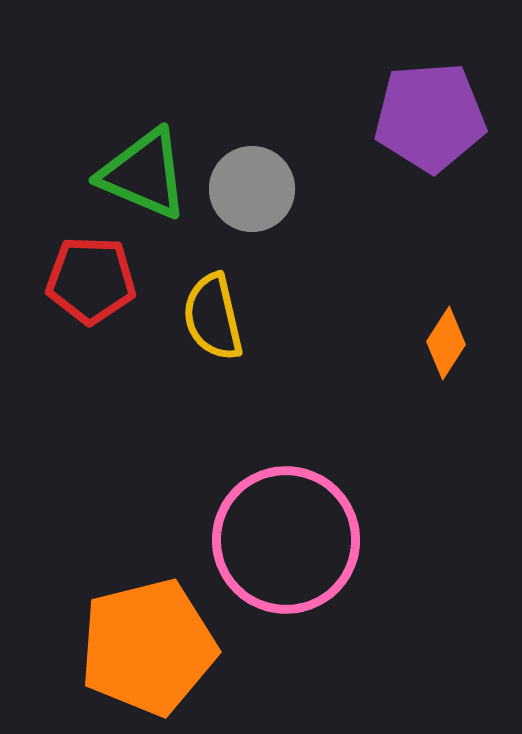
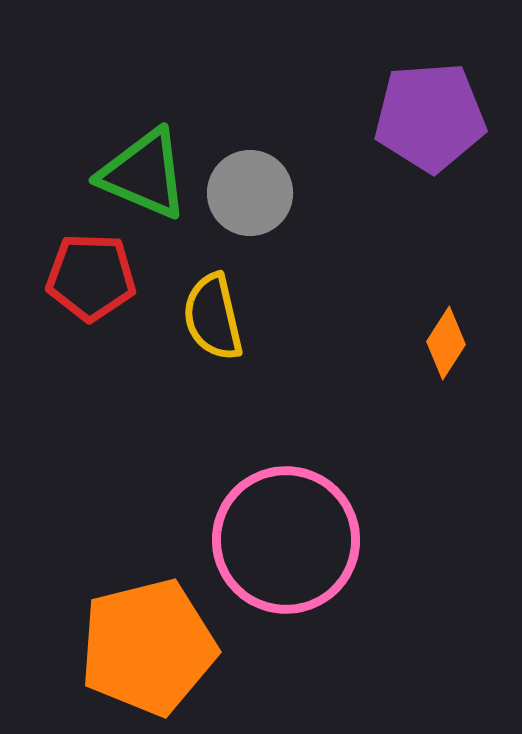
gray circle: moved 2 px left, 4 px down
red pentagon: moved 3 px up
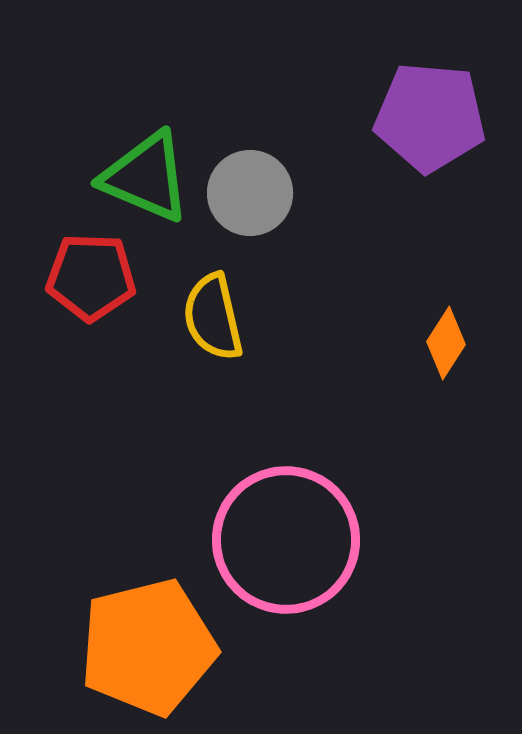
purple pentagon: rotated 9 degrees clockwise
green triangle: moved 2 px right, 3 px down
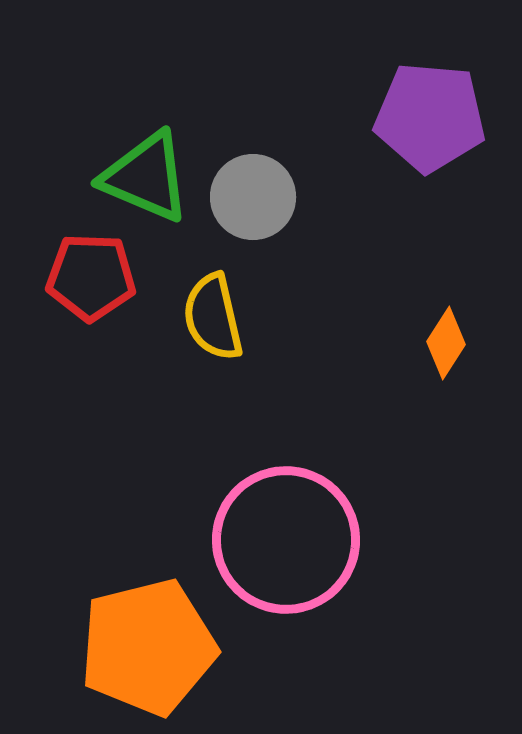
gray circle: moved 3 px right, 4 px down
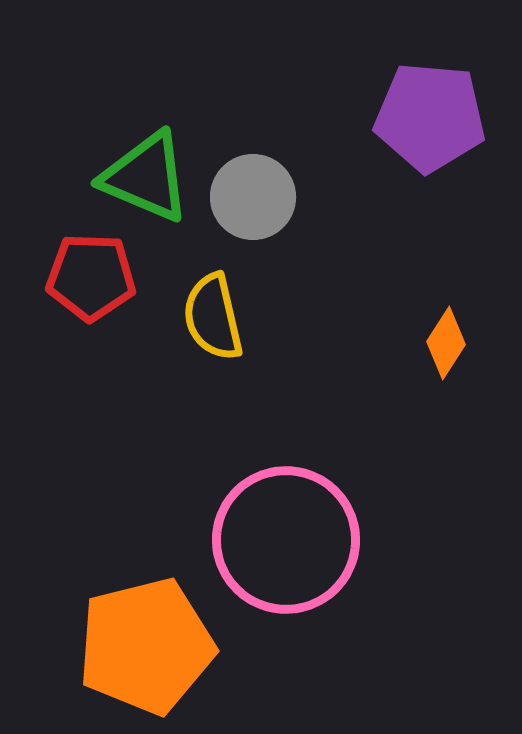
orange pentagon: moved 2 px left, 1 px up
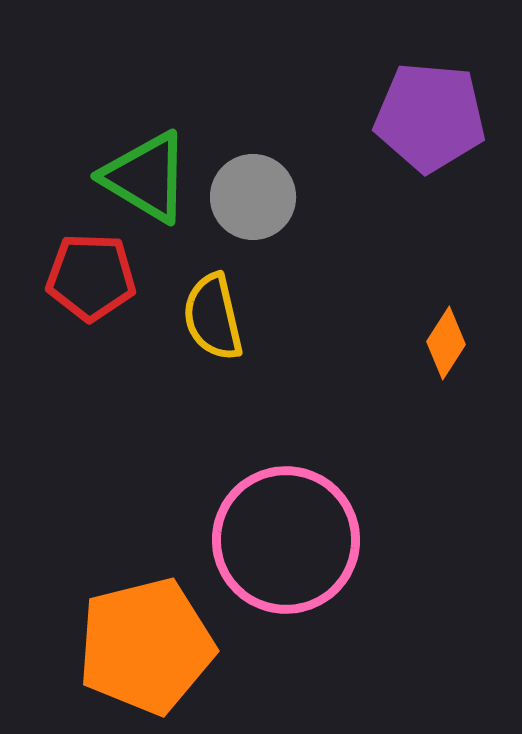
green triangle: rotated 8 degrees clockwise
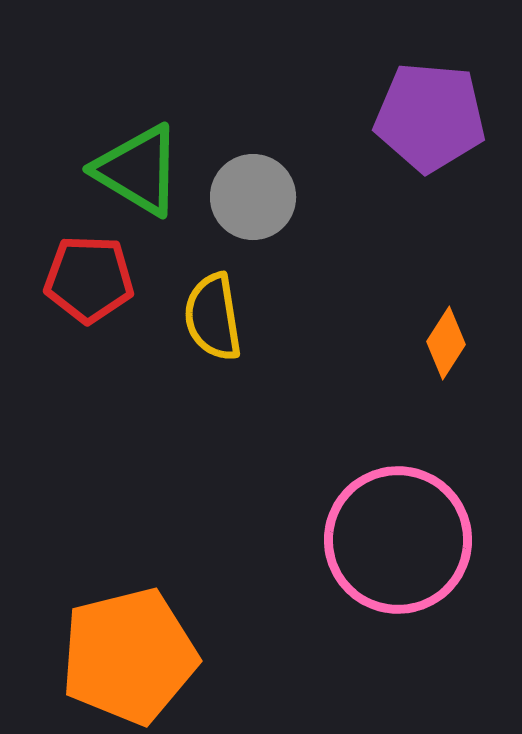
green triangle: moved 8 px left, 7 px up
red pentagon: moved 2 px left, 2 px down
yellow semicircle: rotated 4 degrees clockwise
pink circle: moved 112 px right
orange pentagon: moved 17 px left, 10 px down
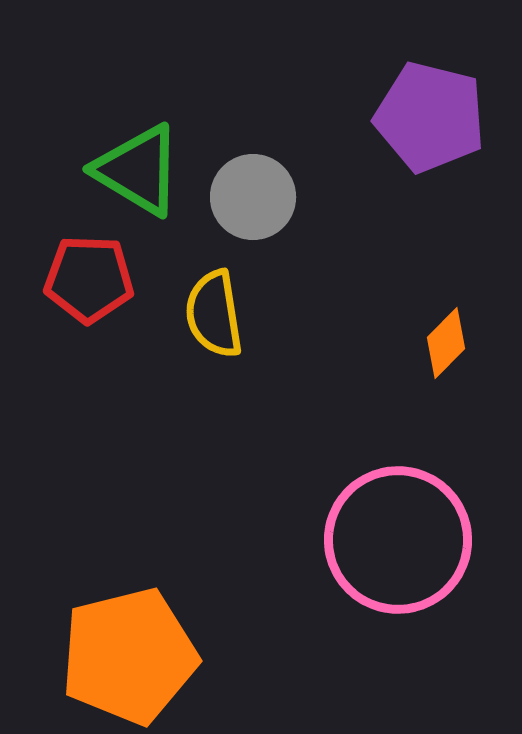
purple pentagon: rotated 9 degrees clockwise
yellow semicircle: moved 1 px right, 3 px up
orange diamond: rotated 12 degrees clockwise
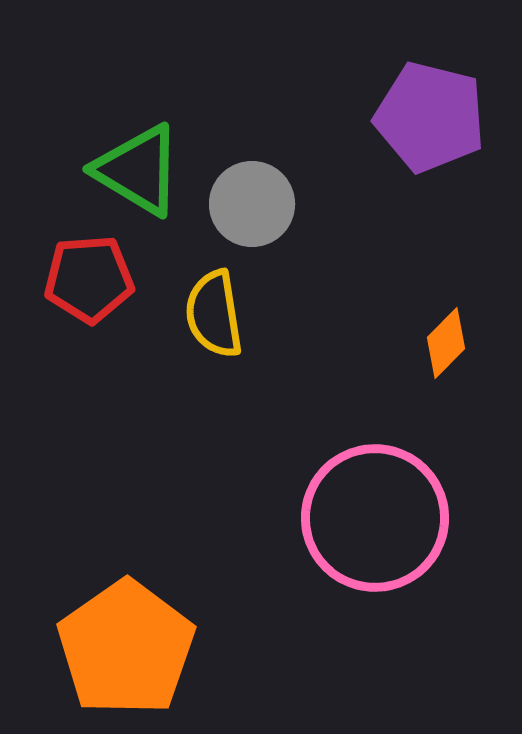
gray circle: moved 1 px left, 7 px down
red pentagon: rotated 6 degrees counterclockwise
pink circle: moved 23 px left, 22 px up
orange pentagon: moved 3 px left, 8 px up; rotated 21 degrees counterclockwise
